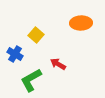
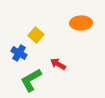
blue cross: moved 4 px right, 1 px up
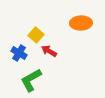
red arrow: moved 9 px left, 13 px up
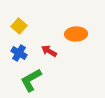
orange ellipse: moved 5 px left, 11 px down
yellow square: moved 17 px left, 9 px up
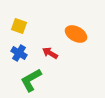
yellow square: rotated 21 degrees counterclockwise
orange ellipse: rotated 30 degrees clockwise
red arrow: moved 1 px right, 2 px down
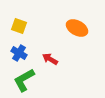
orange ellipse: moved 1 px right, 6 px up
red arrow: moved 6 px down
green L-shape: moved 7 px left
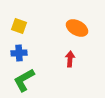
blue cross: rotated 35 degrees counterclockwise
red arrow: moved 20 px right; rotated 63 degrees clockwise
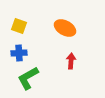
orange ellipse: moved 12 px left
red arrow: moved 1 px right, 2 px down
green L-shape: moved 4 px right, 2 px up
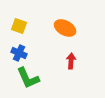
blue cross: rotated 28 degrees clockwise
green L-shape: rotated 85 degrees counterclockwise
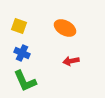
blue cross: moved 3 px right
red arrow: rotated 105 degrees counterclockwise
green L-shape: moved 3 px left, 3 px down
